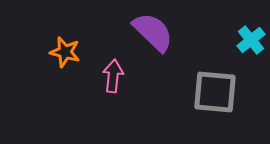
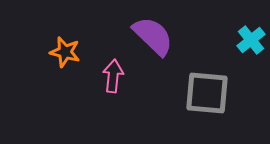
purple semicircle: moved 4 px down
gray square: moved 8 px left, 1 px down
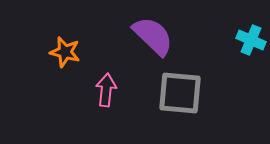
cyan cross: rotated 28 degrees counterclockwise
pink arrow: moved 7 px left, 14 px down
gray square: moved 27 px left
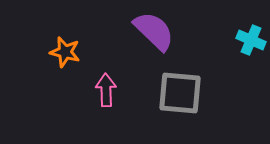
purple semicircle: moved 1 px right, 5 px up
pink arrow: rotated 8 degrees counterclockwise
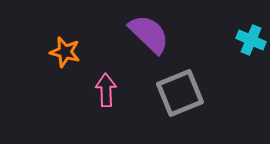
purple semicircle: moved 5 px left, 3 px down
gray square: rotated 27 degrees counterclockwise
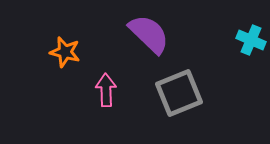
gray square: moved 1 px left
